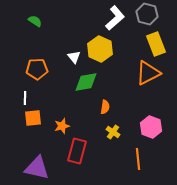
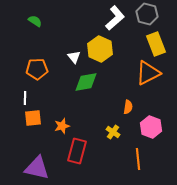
orange semicircle: moved 23 px right
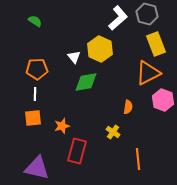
white L-shape: moved 3 px right
white line: moved 10 px right, 4 px up
pink hexagon: moved 12 px right, 27 px up
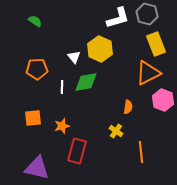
white L-shape: rotated 25 degrees clockwise
white line: moved 27 px right, 7 px up
yellow cross: moved 3 px right, 1 px up
orange line: moved 3 px right, 7 px up
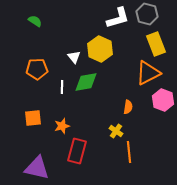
orange line: moved 12 px left
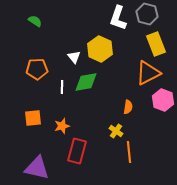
white L-shape: rotated 125 degrees clockwise
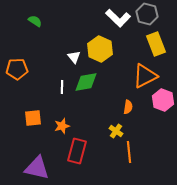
white L-shape: rotated 65 degrees counterclockwise
orange pentagon: moved 20 px left
orange triangle: moved 3 px left, 3 px down
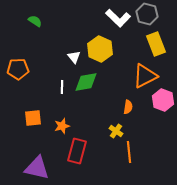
orange pentagon: moved 1 px right
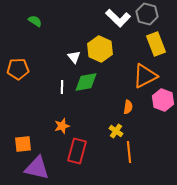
orange square: moved 10 px left, 26 px down
